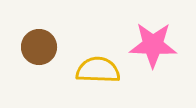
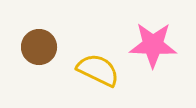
yellow semicircle: rotated 24 degrees clockwise
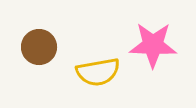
yellow semicircle: moved 2 px down; rotated 144 degrees clockwise
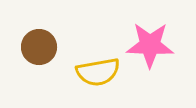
pink star: moved 3 px left
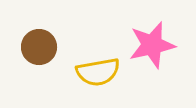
pink star: moved 2 px right; rotated 15 degrees counterclockwise
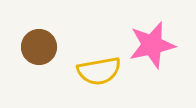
yellow semicircle: moved 1 px right, 1 px up
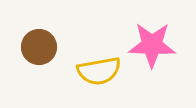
pink star: rotated 15 degrees clockwise
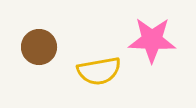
pink star: moved 5 px up
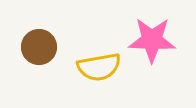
yellow semicircle: moved 4 px up
